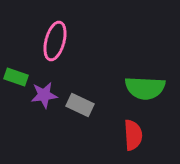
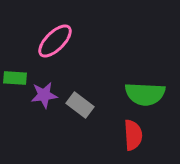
pink ellipse: rotated 30 degrees clockwise
green rectangle: moved 1 px left, 1 px down; rotated 15 degrees counterclockwise
green semicircle: moved 6 px down
gray rectangle: rotated 12 degrees clockwise
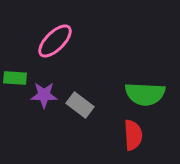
purple star: rotated 8 degrees clockwise
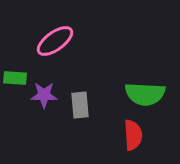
pink ellipse: rotated 9 degrees clockwise
gray rectangle: rotated 48 degrees clockwise
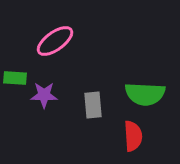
gray rectangle: moved 13 px right
red semicircle: moved 1 px down
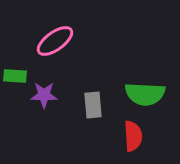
green rectangle: moved 2 px up
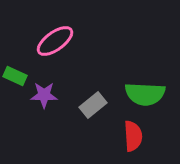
green rectangle: rotated 20 degrees clockwise
gray rectangle: rotated 56 degrees clockwise
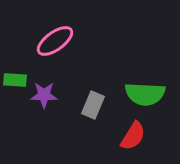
green rectangle: moved 4 px down; rotated 20 degrees counterclockwise
gray rectangle: rotated 28 degrees counterclockwise
red semicircle: rotated 36 degrees clockwise
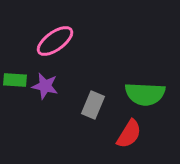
purple star: moved 1 px right, 9 px up; rotated 12 degrees clockwise
red semicircle: moved 4 px left, 2 px up
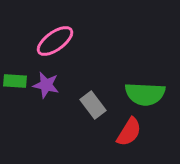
green rectangle: moved 1 px down
purple star: moved 1 px right, 1 px up
gray rectangle: rotated 60 degrees counterclockwise
red semicircle: moved 2 px up
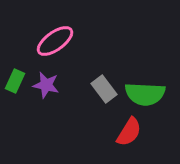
green rectangle: rotated 70 degrees counterclockwise
gray rectangle: moved 11 px right, 16 px up
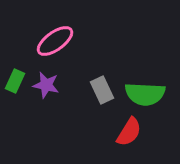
gray rectangle: moved 2 px left, 1 px down; rotated 12 degrees clockwise
